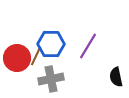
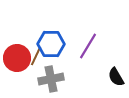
black semicircle: rotated 18 degrees counterclockwise
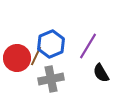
blue hexagon: rotated 24 degrees counterclockwise
black semicircle: moved 15 px left, 4 px up
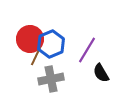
purple line: moved 1 px left, 4 px down
red circle: moved 13 px right, 19 px up
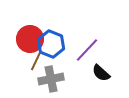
blue hexagon: rotated 16 degrees counterclockwise
purple line: rotated 12 degrees clockwise
brown line: moved 5 px down
black semicircle: rotated 18 degrees counterclockwise
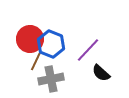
purple line: moved 1 px right
